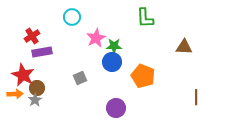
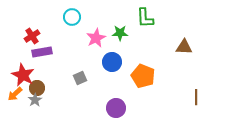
green star: moved 6 px right, 13 px up
orange arrow: rotated 140 degrees clockwise
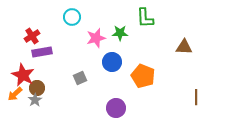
pink star: rotated 12 degrees clockwise
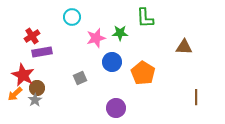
orange pentagon: moved 3 px up; rotated 10 degrees clockwise
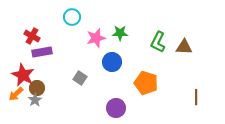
green L-shape: moved 13 px right, 24 px down; rotated 30 degrees clockwise
red cross: rotated 28 degrees counterclockwise
orange pentagon: moved 3 px right, 10 px down; rotated 15 degrees counterclockwise
gray square: rotated 32 degrees counterclockwise
orange arrow: moved 1 px right
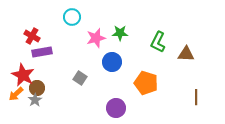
brown triangle: moved 2 px right, 7 px down
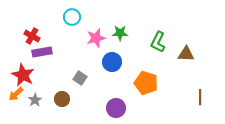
brown circle: moved 25 px right, 11 px down
brown line: moved 4 px right
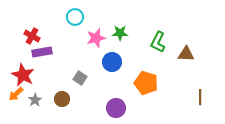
cyan circle: moved 3 px right
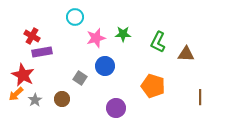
green star: moved 3 px right, 1 px down
blue circle: moved 7 px left, 4 px down
orange pentagon: moved 7 px right, 3 px down
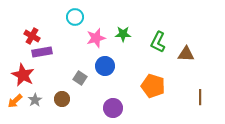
orange arrow: moved 1 px left, 7 px down
purple circle: moved 3 px left
